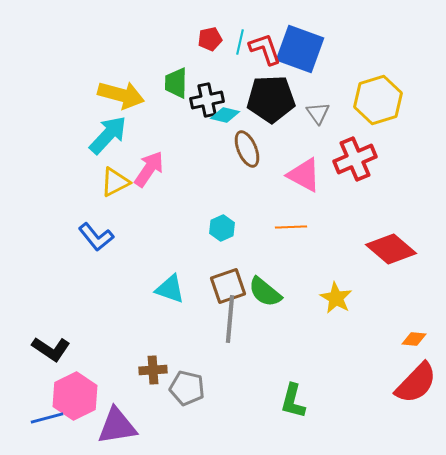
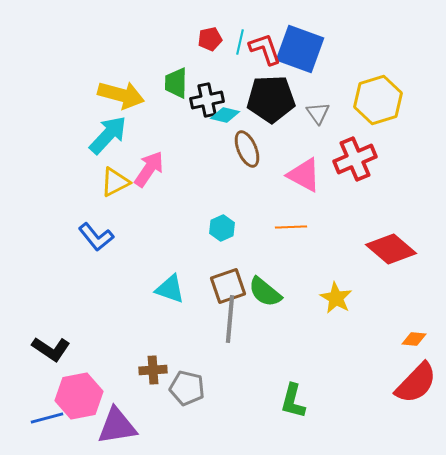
pink hexagon: moved 4 px right; rotated 15 degrees clockwise
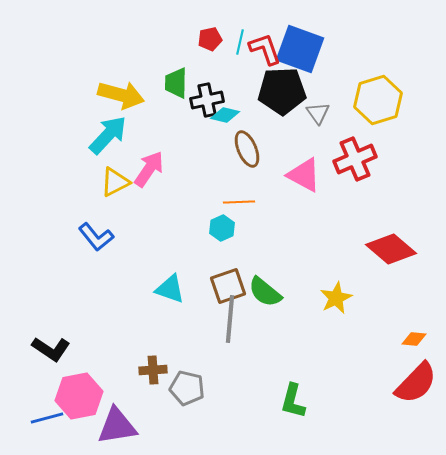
black pentagon: moved 11 px right, 8 px up
orange line: moved 52 px left, 25 px up
yellow star: rotated 16 degrees clockwise
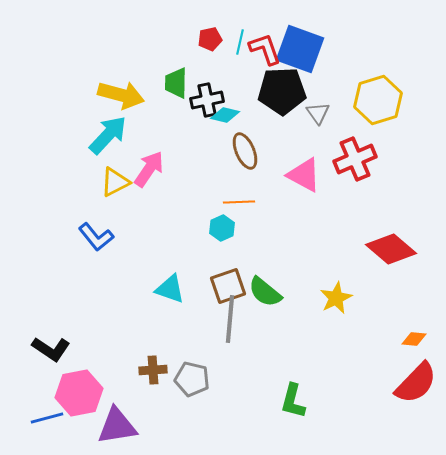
brown ellipse: moved 2 px left, 2 px down
gray pentagon: moved 5 px right, 9 px up
pink hexagon: moved 3 px up
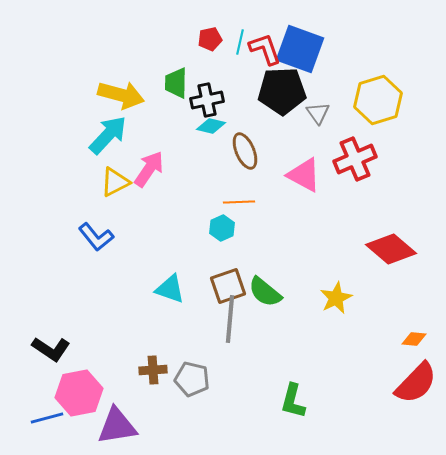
cyan diamond: moved 14 px left, 11 px down
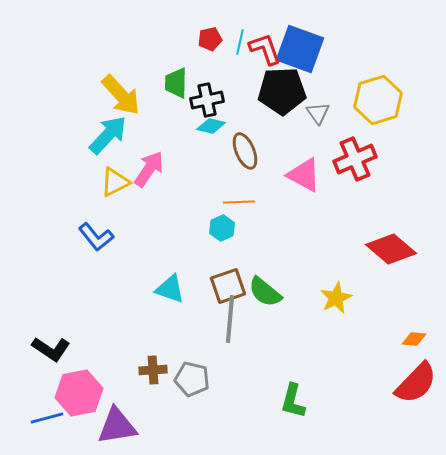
yellow arrow: rotated 33 degrees clockwise
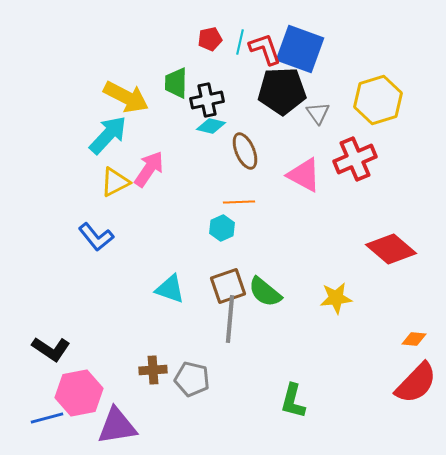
yellow arrow: moved 5 px right, 2 px down; rotated 21 degrees counterclockwise
yellow star: rotated 20 degrees clockwise
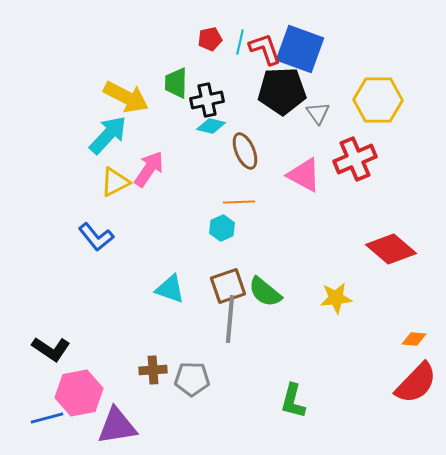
yellow hexagon: rotated 18 degrees clockwise
gray pentagon: rotated 12 degrees counterclockwise
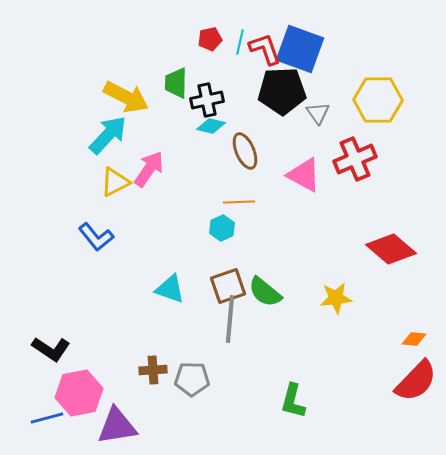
red semicircle: moved 2 px up
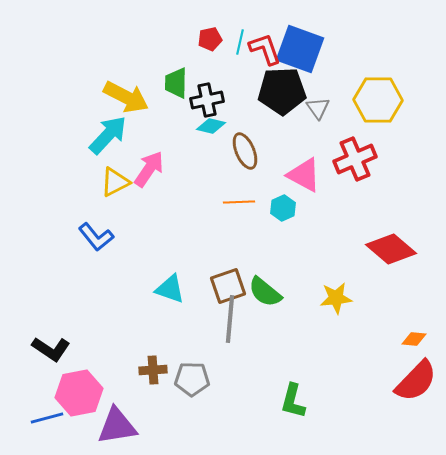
gray triangle: moved 5 px up
cyan hexagon: moved 61 px right, 20 px up
